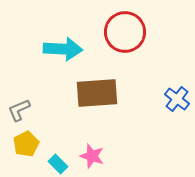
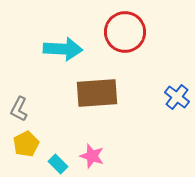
blue cross: moved 2 px up
gray L-shape: moved 1 px up; rotated 40 degrees counterclockwise
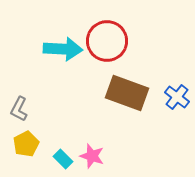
red circle: moved 18 px left, 9 px down
brown rectangle: moved 30 px right; rotated 24 degrees clockwise
cyan rectangle: moved 5 px right, 5 px up
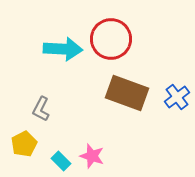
red circle: moved 4 px right, 2 px up
blue cross: rotated 15 degrees clockwise
gray L-shape: moved 22 px right
yellow pentagon: moved 2 px left
cyan rectangle: moved 2 px left, 2 px down
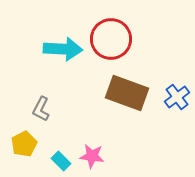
pink star: rotated 10 degrees counterclockwise
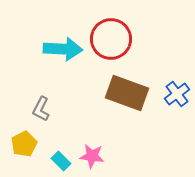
blue cross: moved 3 px up
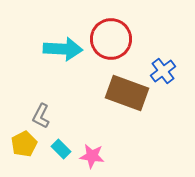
blue cross: moved 14 px left, 23 px up
gray L-shape: moved 7 px down
cyan rectangle: moved 12 px up
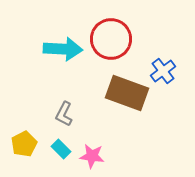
gray L-shape: moved 23 px right, 2 px up
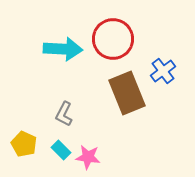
red circle: moved 2 px right
brown rectangle: rotated 48 degrees clockwise
yellow pentagon: rotated 20 degrees counterclockwise
cyan rectangle: moved 1 px down
pink star: moved 4 px left, 1 px down
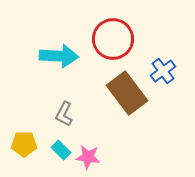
cyan arrow: moved 4 px left, 7 px down
brown rectangle: rotated 15 degrees counterclockwise
yellow pentagon: rotated 25 degrees counterclockwise
